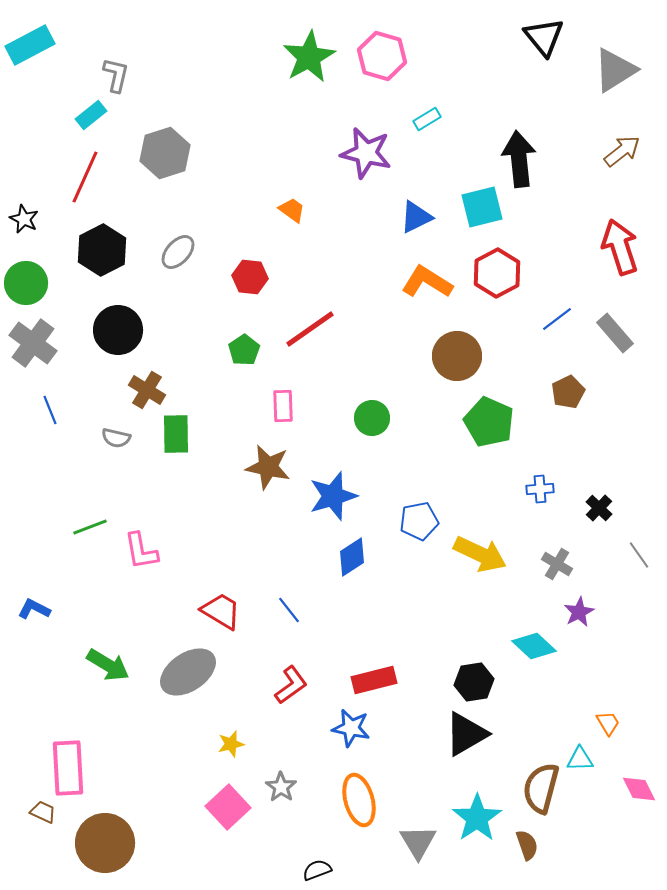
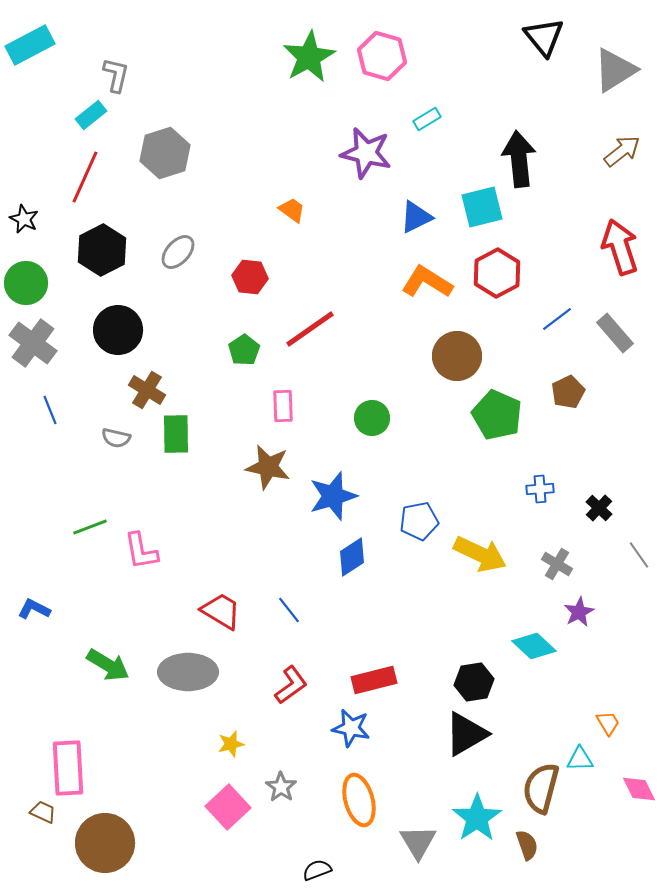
green pentagon at (489, 422): moved 8 px right, 7 px up
gray ellipse at (188, 672): rotated 34 degrees clockwise
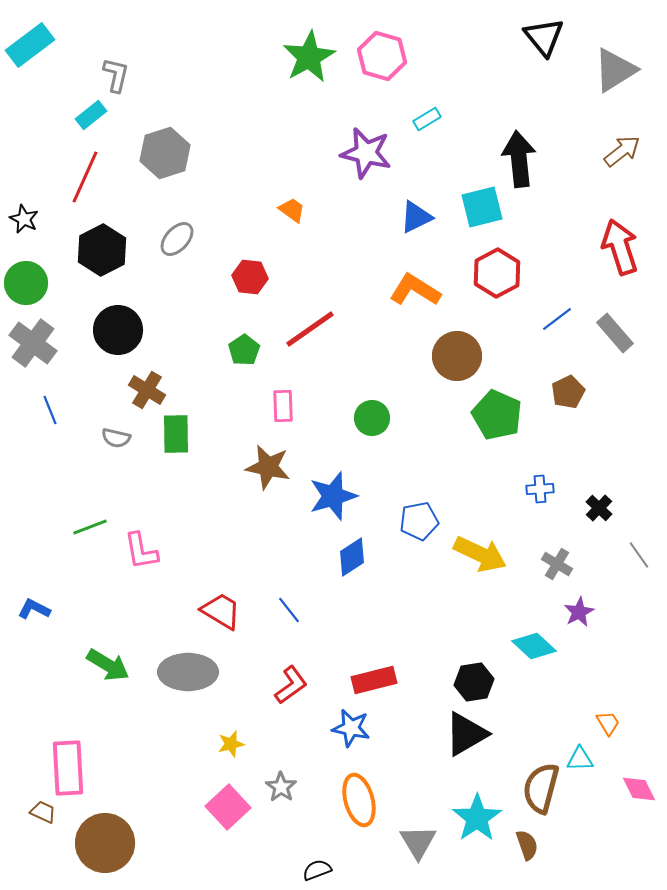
cyan rectangle at (30, 45): rotated 9 degrees counterclockwise
gray ellipse at (178, 252): moved 1 px left, 13 px up
orange L-shape at (427, 282): moved 12 px left, 8 px down
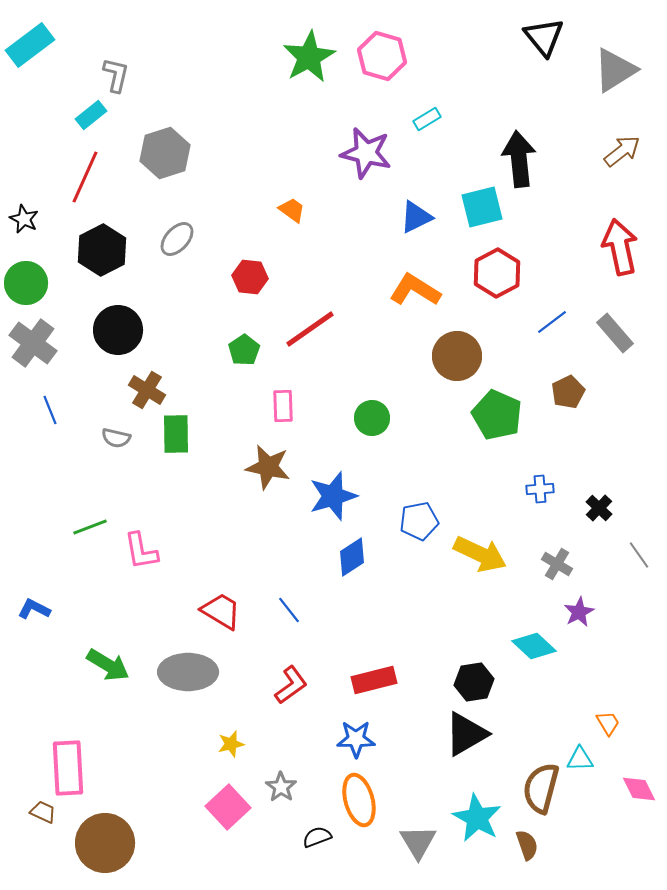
red arrow at (620, 247): rotated 6 degrees clockwise
blue line at (557, 319): moved 5 px left, 3 px down
blue star at (351, 728): moved 5 px right, 11 px down; rotated 12 degrees counterclockwise
cyan star at (477, 818): rotated 9 degrees counterclockwise
black semicircle at (317, 870): moved 33 px up
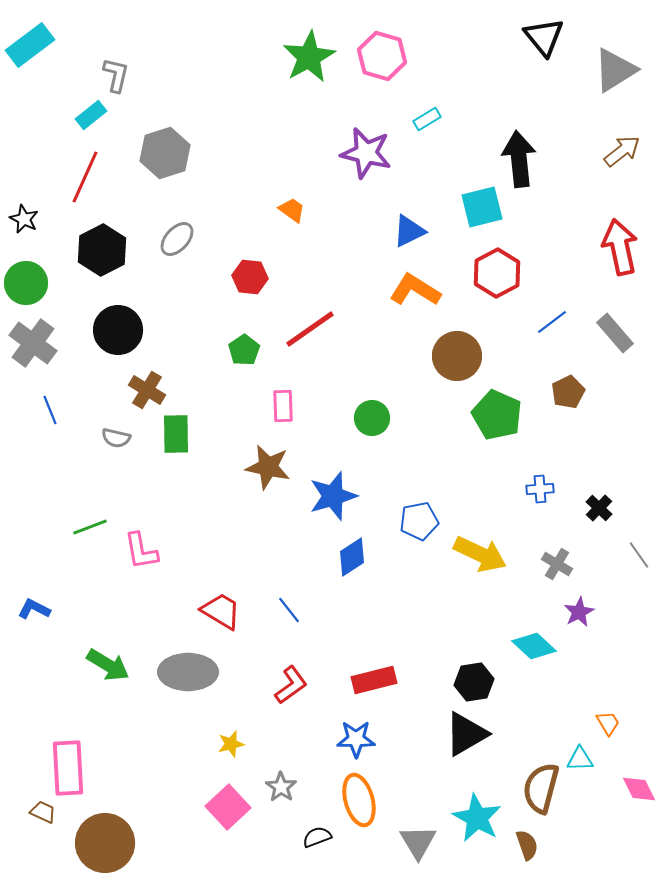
blue triangle at (416, 217): moved 7 px left, 14 px down
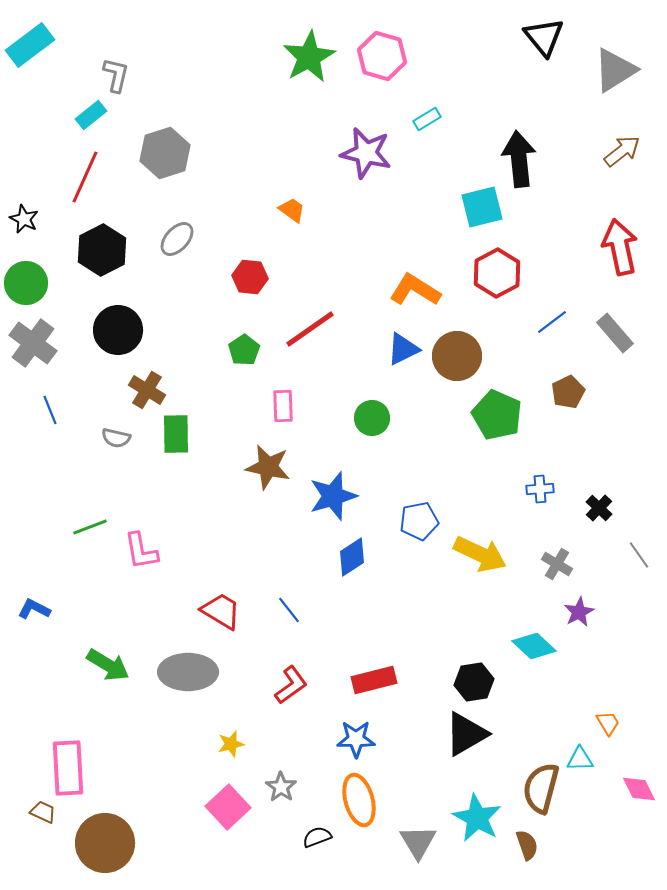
blue triangle at (409, 231): moved 6 px left, 118 px down
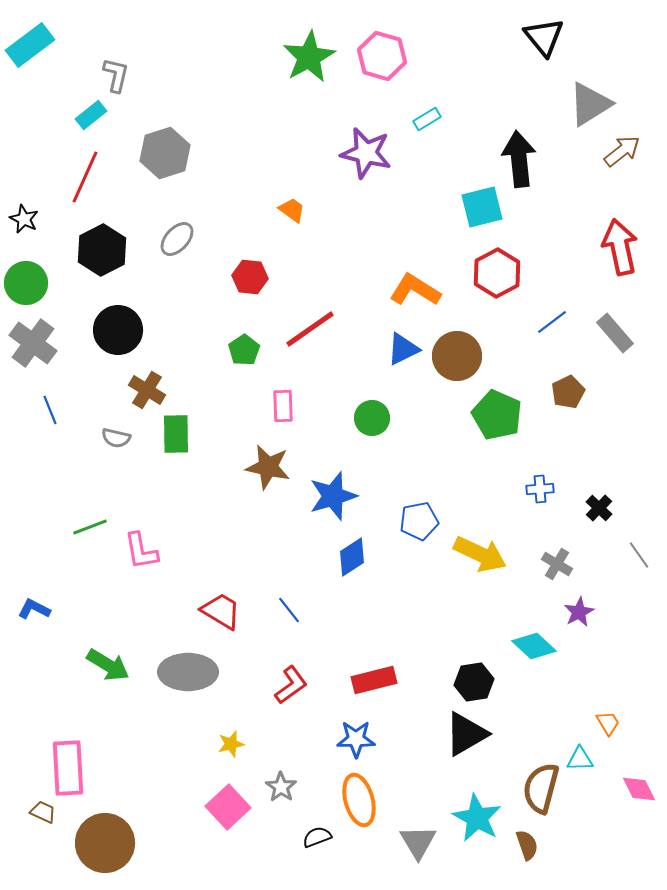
gray triangle at (615, 70): moved 25 px left, 34 px down
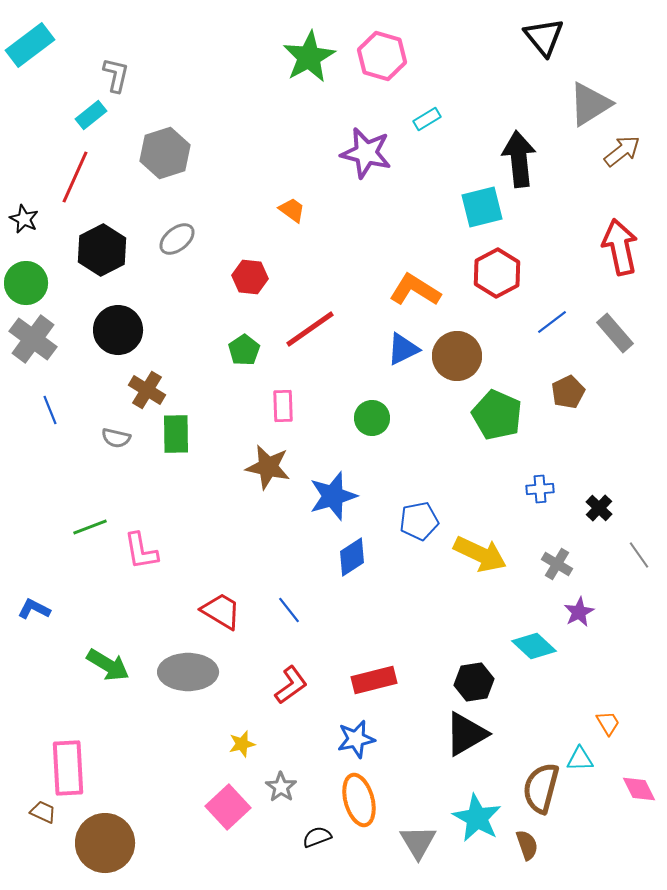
red line at (85, 177): moved 10 px left
gray ellipse at (177, 239): rotated 9 degrees clockwise
gray cross at (33, 343): moved 4 px up
blue star at (356, 739): rotated 12 degrees counterclockwise
yellow star at (231, 744): moved 11 px right
